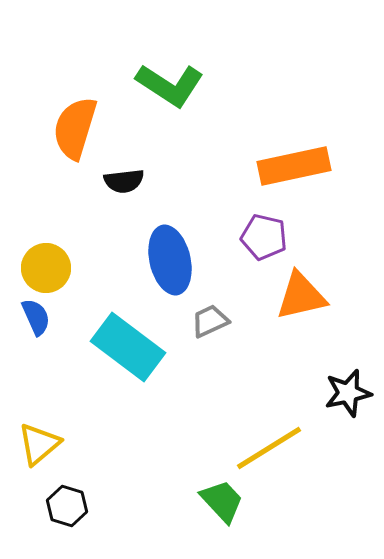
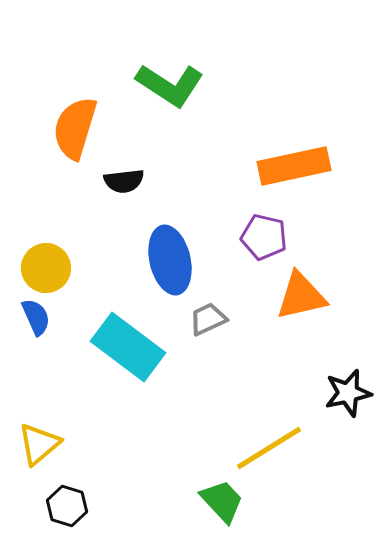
gray trapezoid: moved 2 px left, 2 px up
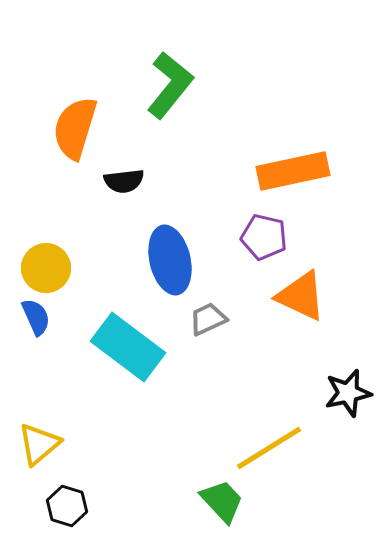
green L-shape: rotated 84 degrees counterclockwise
orange rectangle: moved 1 px left, 5 px down
orange triangle: rotated 38 degrees clockwise
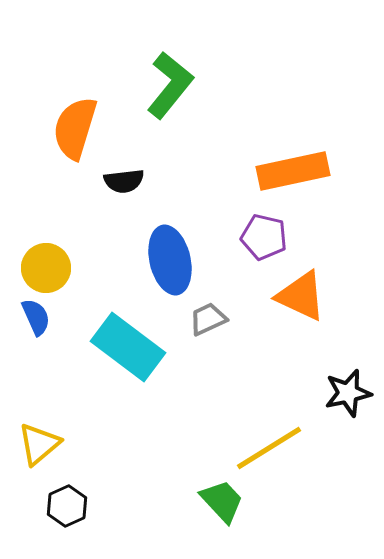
black hexagon: rotated 18 degrees clockwise
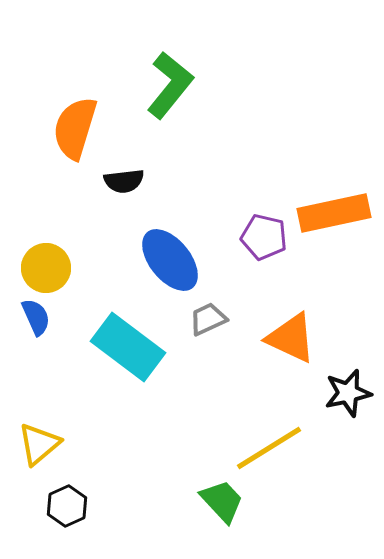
orange rectangle: moved 41 px right, 42 px down
blue ellipse: rotated 26 degrees counterclockwise
orange triangle: moved 10 px left, 42 px down
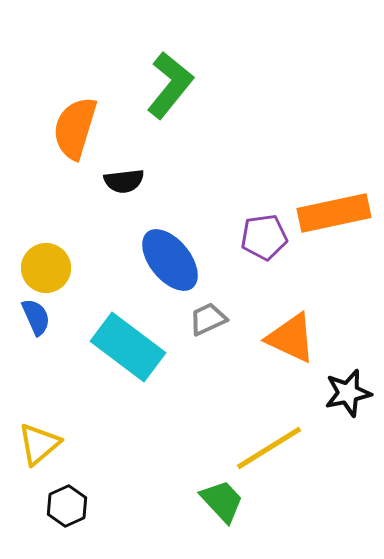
purple pentagon: rotated 21 degrees counterclockwise
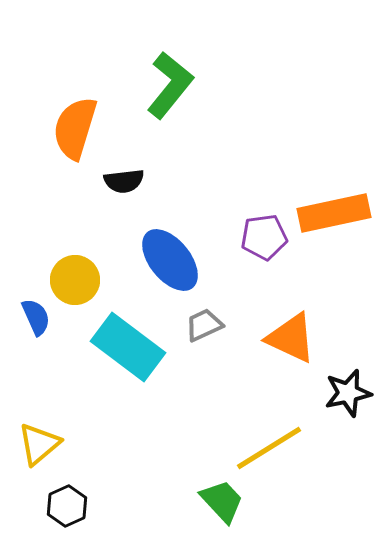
yellow circle: moved 29 px right, 12 px down
gray trapezoid: moved 4 px left, 6 px down
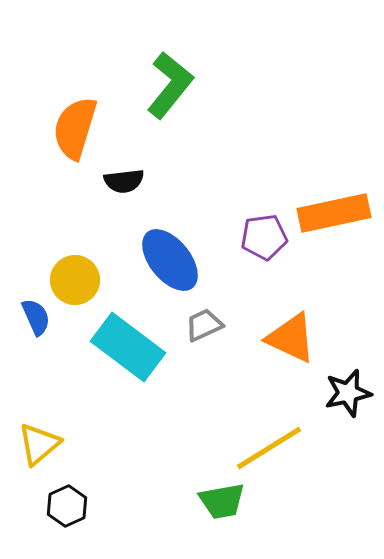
green trapezoid: rotated 123 degrees clockwise
